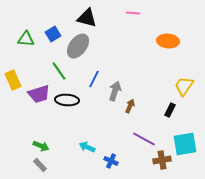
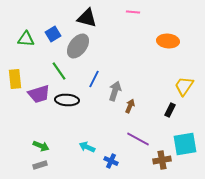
pink line: moved 1 px up
yellow rectangle: moved 2 px right, 1 px up; rotated 18 degrees clockwise
purple line: moved 6 px left
gray rectangle: rotated 64 degrees counterclockwise
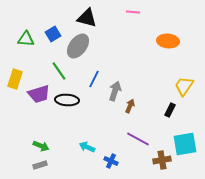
yellow rectangle: rotated 24 degrees clockwise
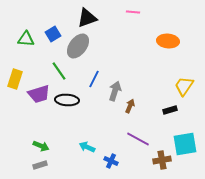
black triangle: rotated 35 degrees counterclockwise
black rectangle: rotated 48 degrees clockwise
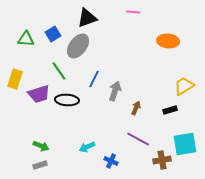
yellow trapezoid: rotated 25 degrees clockwise
brown arrow: moved 6 px right, 2 px down
cyan arrow: rotated 49 degrees counterclockwise
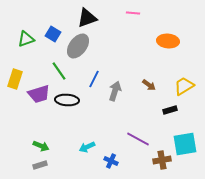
pink line: moved 1 px down
blue square: rotated 28 degrees counterclockwise
green triangle: rotated 24 degrees counterclockwise
brown arrow: moved 13 px right, 23 px up; rotated 104 degrees clockwise
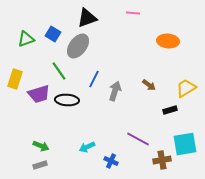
yellow trapezoid: moved 2 px right, 2 px down
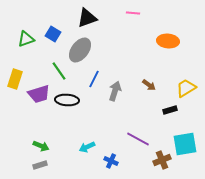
gray ellipse: moved 2 px right, 4 px down
brown cross: rotated 12 degrees counterclockwise
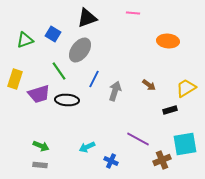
green triangle: moved 1 px left, 1 px down
gray rectangle: rotated 24 degrees clockwise
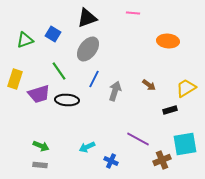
gray ellipse: moved 8 px right, 1 px up
